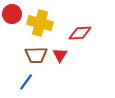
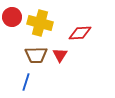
red circle: moved 3 px down
blue line: rotated 18 degrees counterclockwise
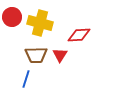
red diamond: moved 1 px left, 2 px down
blue line: moved 3 px up
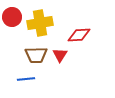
yellow cross: rotated 25 degrees counterclockwise
blue line: rotated 66 degrees clockwise
